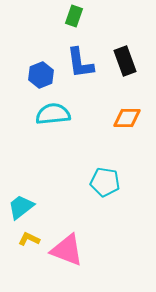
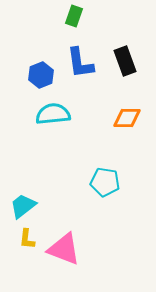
cyan trapezoid: moved 2 px right, 1 px up
yellow L-shape: moved 2 px left; rotated 110 degrees counterclockwise
pink triangle: moved 3 px left, 1 px up
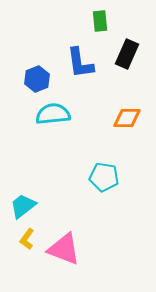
green rectangle: moved 26 px right, 5 px down; rotated 25 degrees counterclockwise
black rectangle: moved 2 px right, 7 px up; rotated 44 degrees clockwise
blue hexagon: moved 4 px left, 4 px down
cyan pentagon: moved 1 px left, 5 px up
yellow L-shape: rotated 30 degrees clockwise
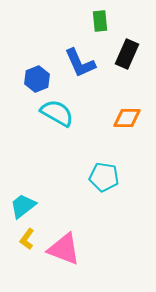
blue L-shape: rotated 16 degrees counterclockwise
cyan semicircle: moved 4 px right, 1 px up; rotated 36 degrees clockwise
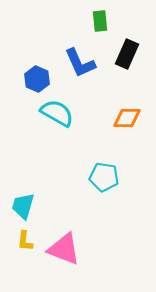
blue hexagon: rotated 15 degrees counterclockwise
cyan trapezoid: rotated 36 degrees counterclockwise
yellow L-shape: moved 2 px left, 2 px down; rotated 30 degrees counterclockwise
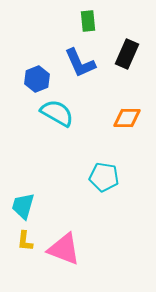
green rectangle: moved 12 px left
blue hexagon: rotated 15 degrees clockwise
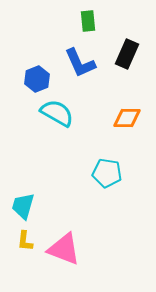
cyan pentagon: moved 3 px right, 4 px up
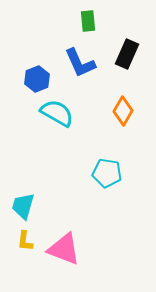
orange diamond: moved 4 px left, 7 px up; rotated 60 degrees counterclockwise
